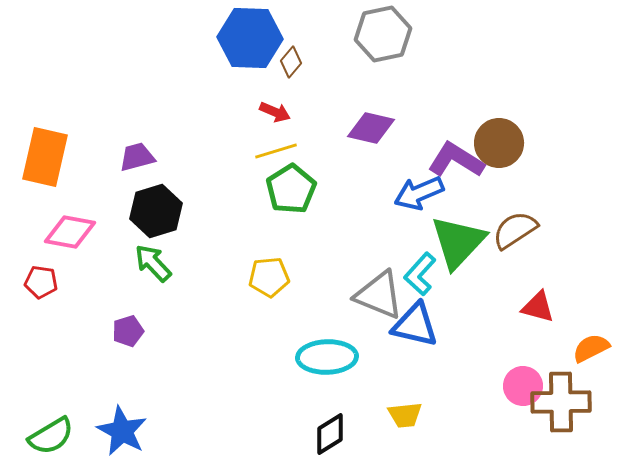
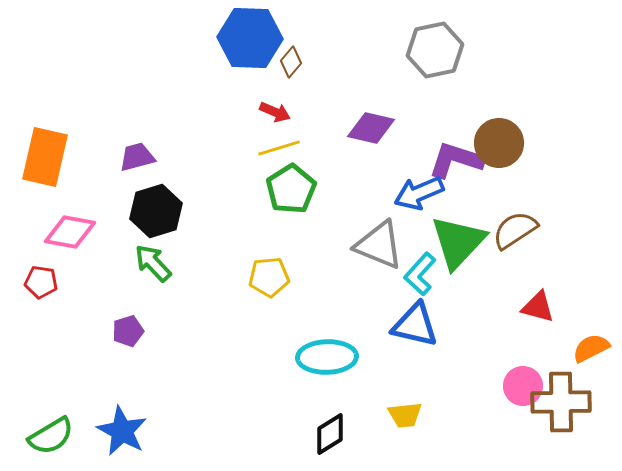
gray hexagon: moved 52 px right, 16 px down
yellow line: moved 3 px right, 3 px up
purple L-shape: rotated 14 degrees counterclockwise
gray triangle: moved 50 px up
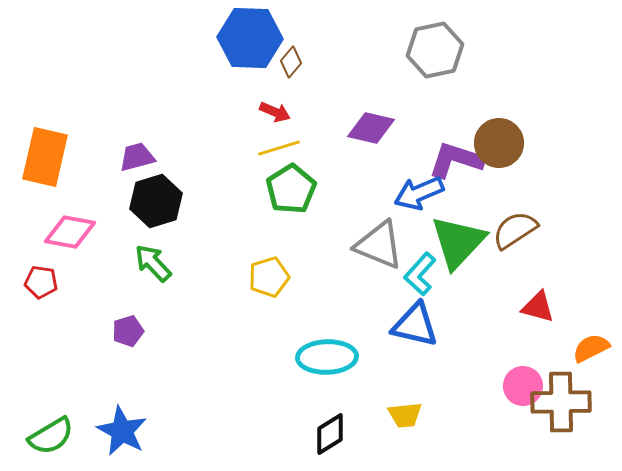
black hexagon: moved 10 px up
yellow pentagon: rotated 12 degrees counterclockwise
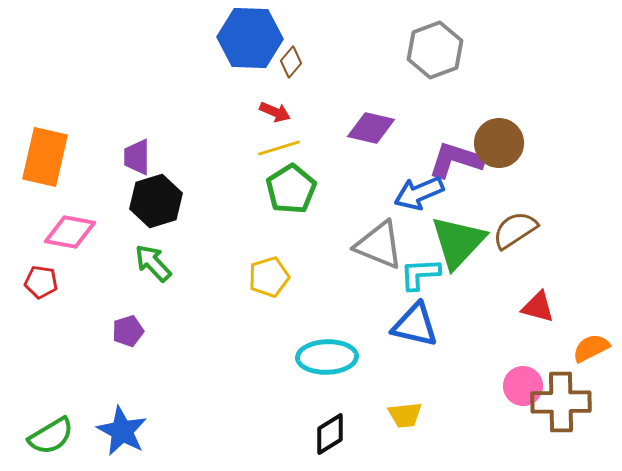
gray hexagon: rotated 8 degrees counterclockwise
purple trapezoid: rotated 75 degrees counterclockwise
cyan L-shape: rotated 45 degrees clockwise
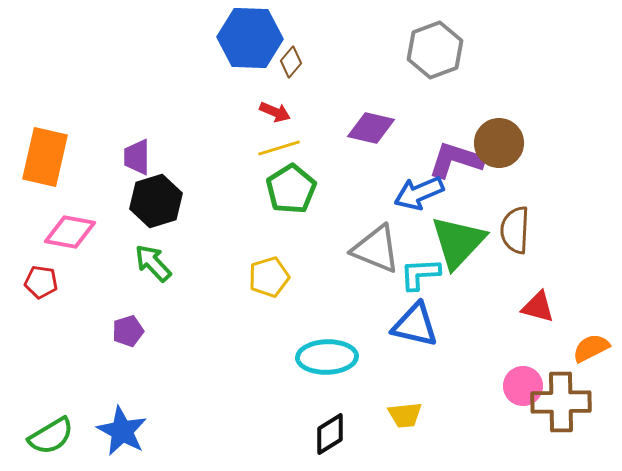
brown semicircle: rotated 54 degrees counterclockwise
gray triangle: moved 3 px left, 4 px down
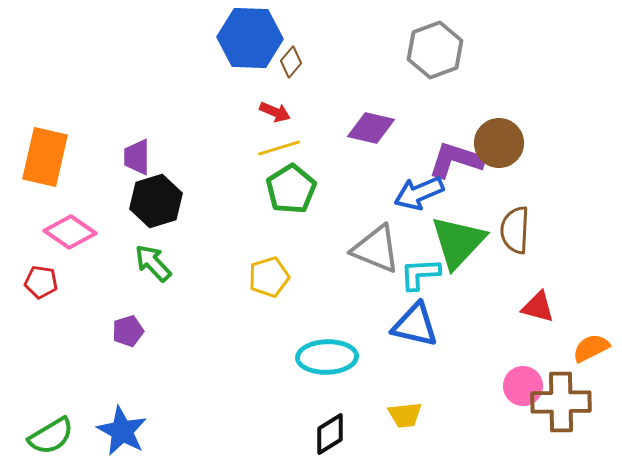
pink diamond: rotated 24 degrees clockwise
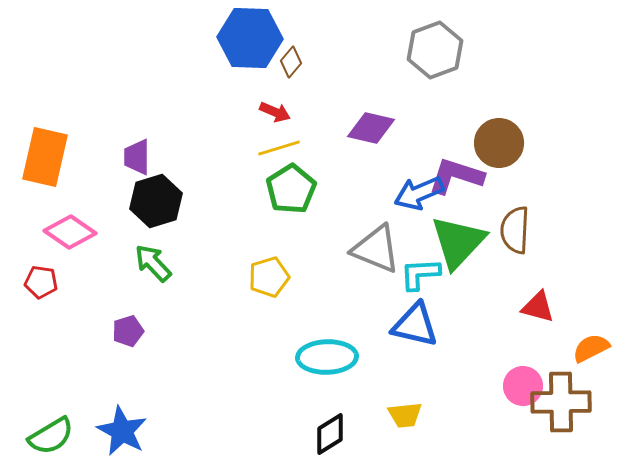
purple L-shape: moved 16 px down
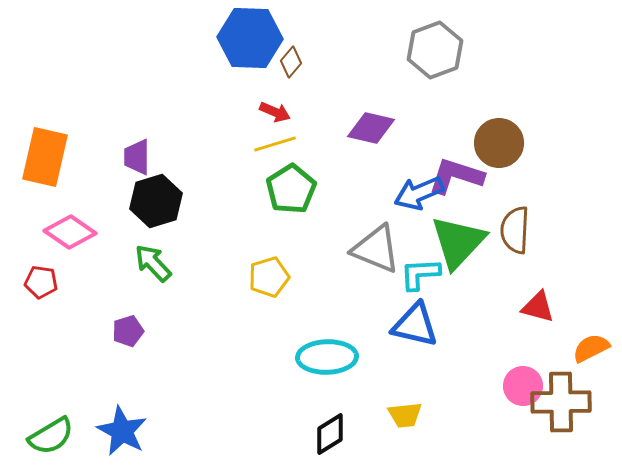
yellow line: moved 4 px left, 4 px up
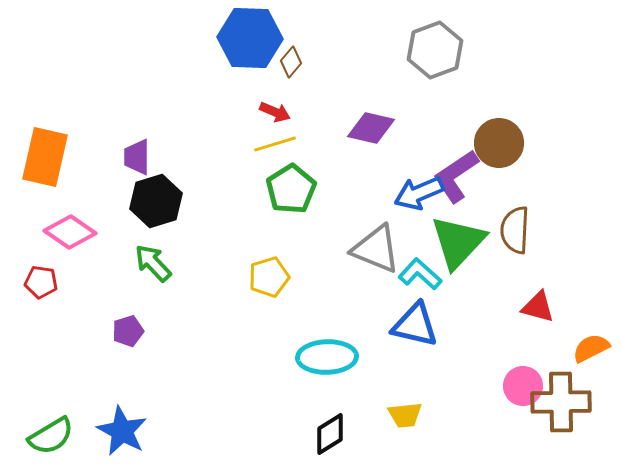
purple L-shape: rotated 52 degrees counterclockwise
cyan L-shape: rotated 45 degrees clockwise
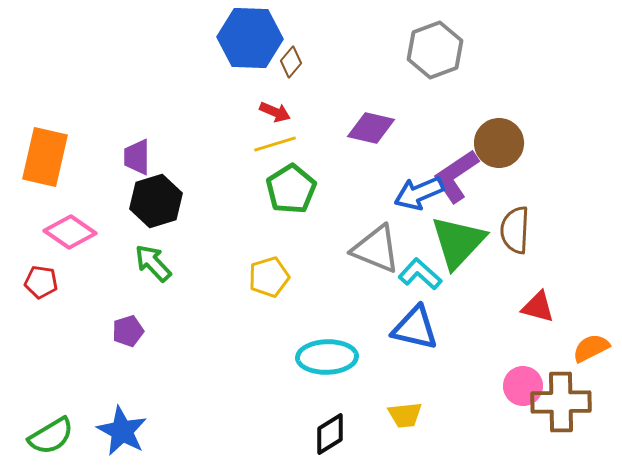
blue triangle: moved 3 px down
